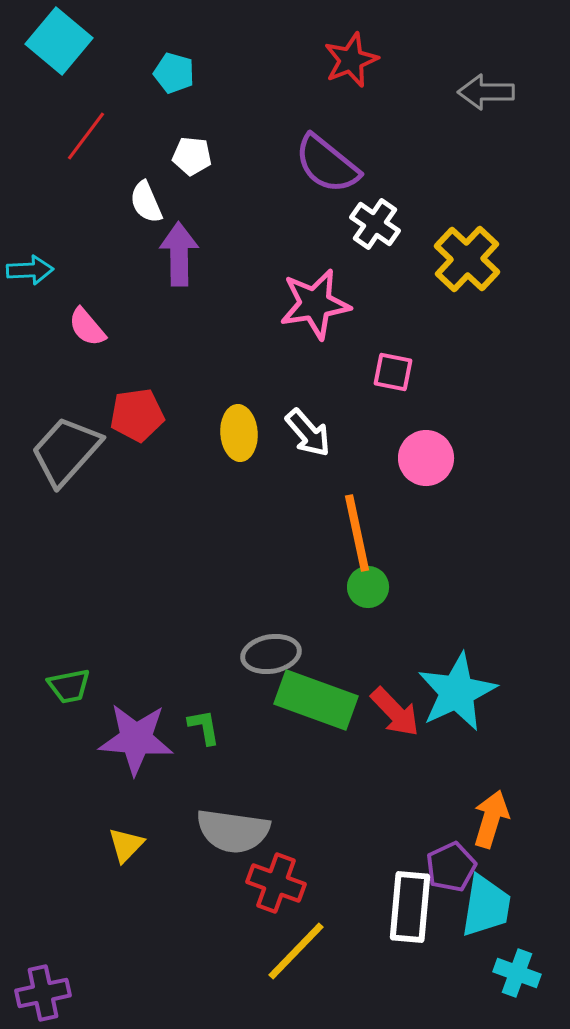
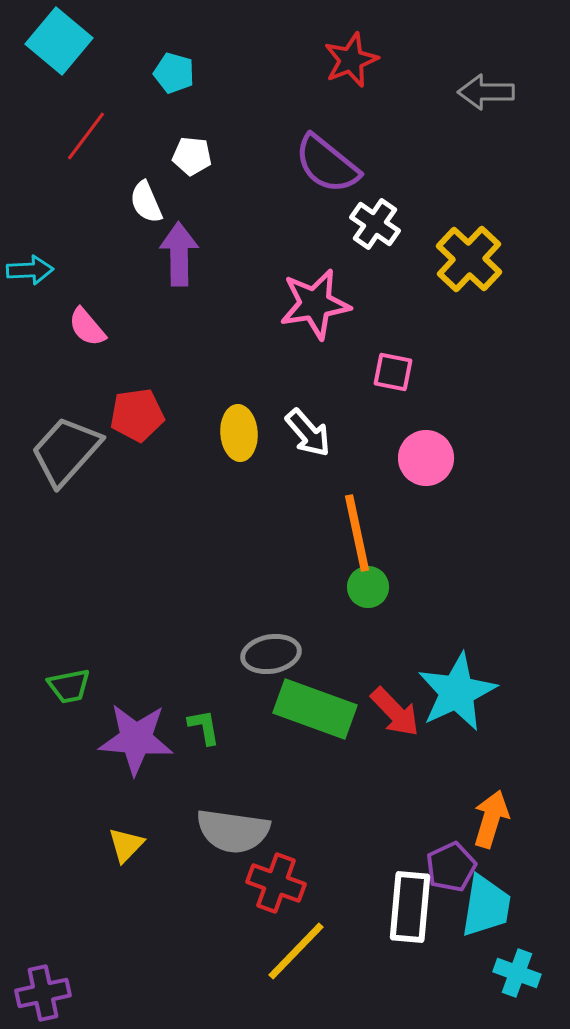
yellow cross: moved 2 px right
green rectangle: moved 1 px left, 9 px down
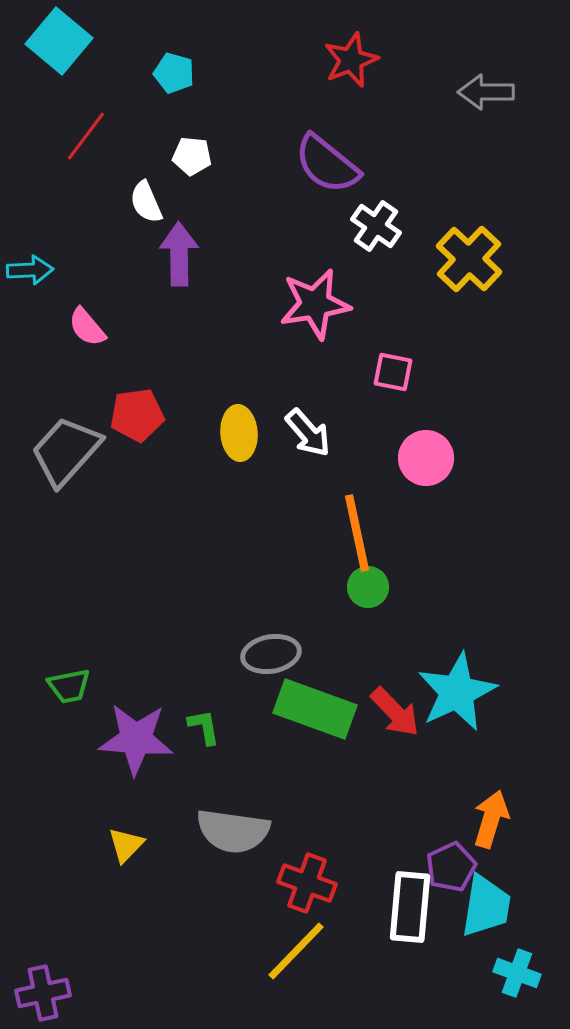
white cross: moved 1 px right, 2 px down
red cross: moved 31 px right
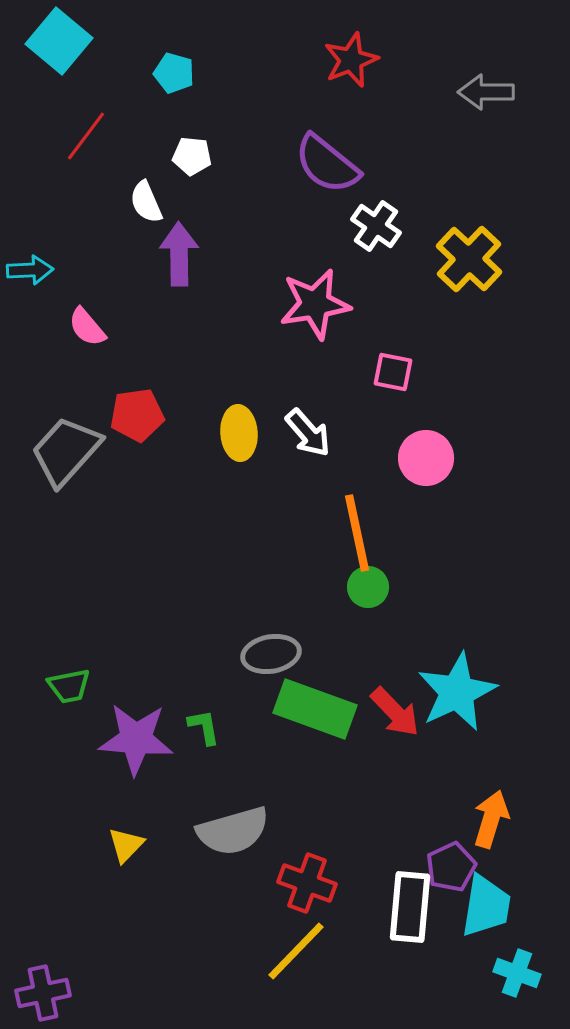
gray semicircle: rotated 24 degrees counterclockwise
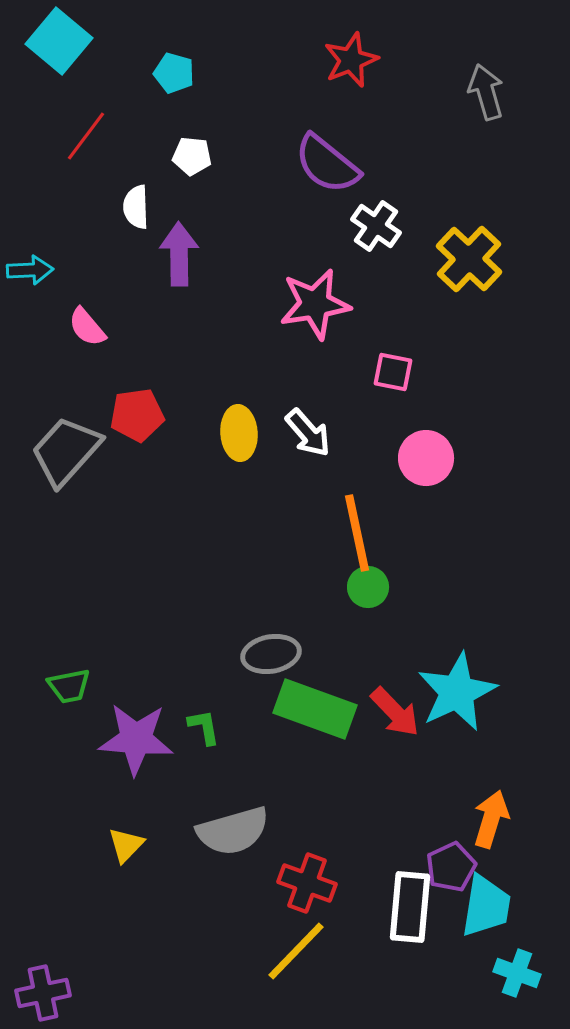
gray arrow: rotated 74 degrees clockwise
white semicircle: moved 10 px left, 5 px down; rotated 21 degrees clockwise
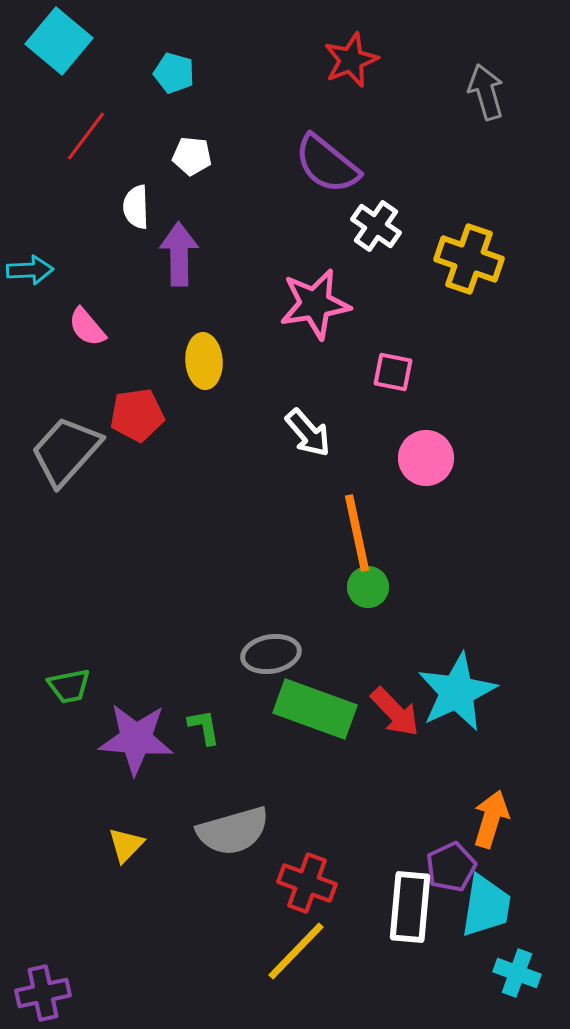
yellow cross: rotated 24 degrees counterclockwise
yellow ellipse: moved 35 px left, 72 px up
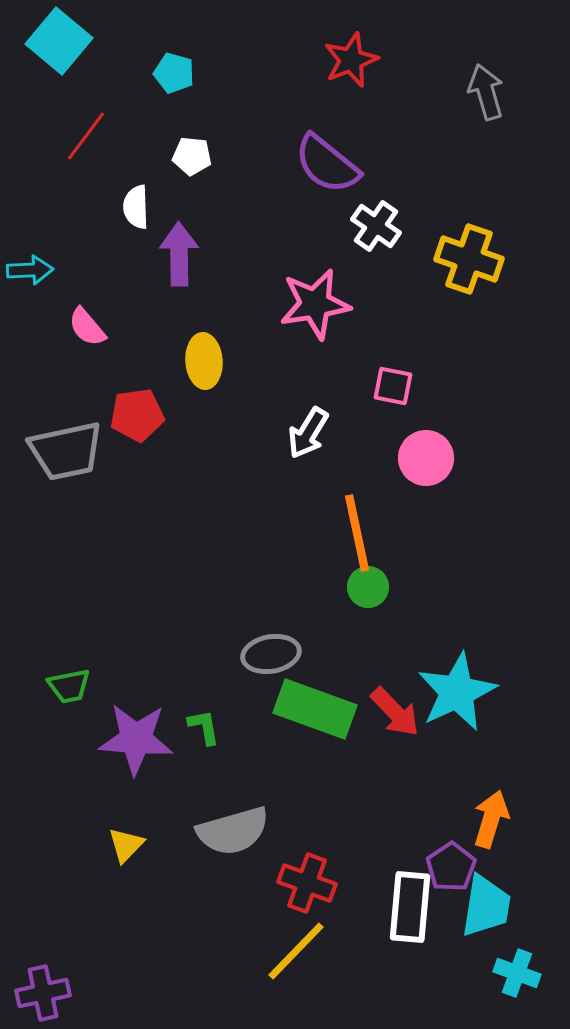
pink square: moved 14 px down
white arrow: rotated 72 degrees clockwise
gray trapezoid: rotated 144 degrees counterclockwise
purple pentagon: rotated 9 degrees counterclockwise
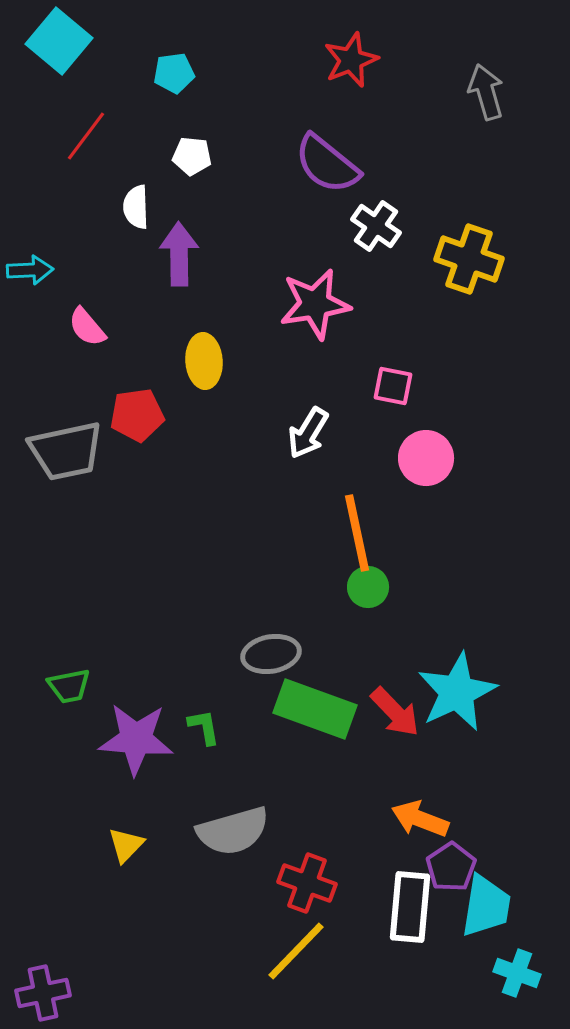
cyan pentagon: rotated 24 degrees counterclockwise
orange arrow: moved 71 px left; rotated 86 degrees counterclockwise
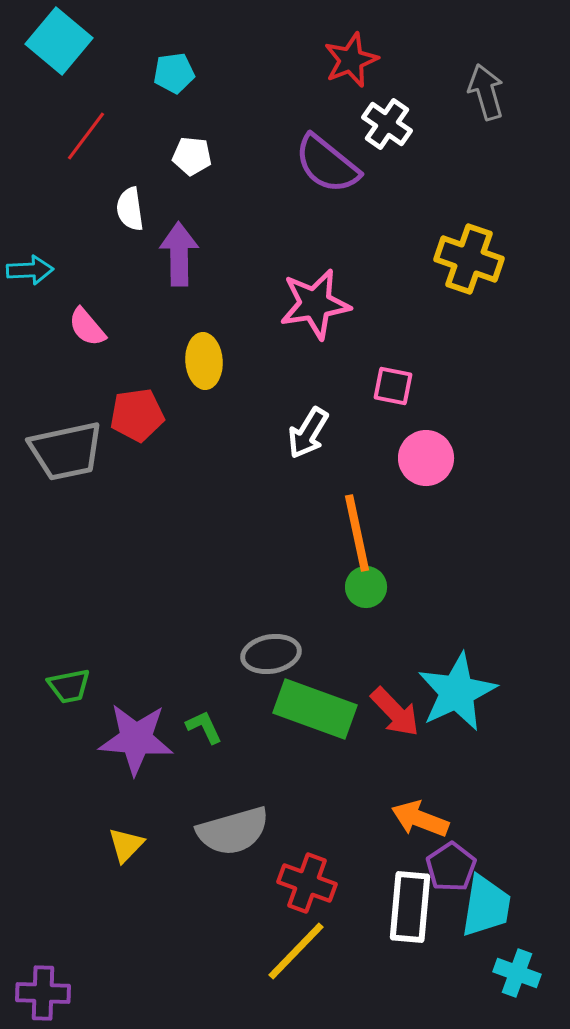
white semicircle: moved 6 px left, 2 px down; rotated 6 degrees counterclockwise
white cross: moved 11 px right, 102 px up
green circle: moved 2 px left
green L-shape: rotated 15 degrees counterclockwise
purple cross: rotated 14 degrees clockwise
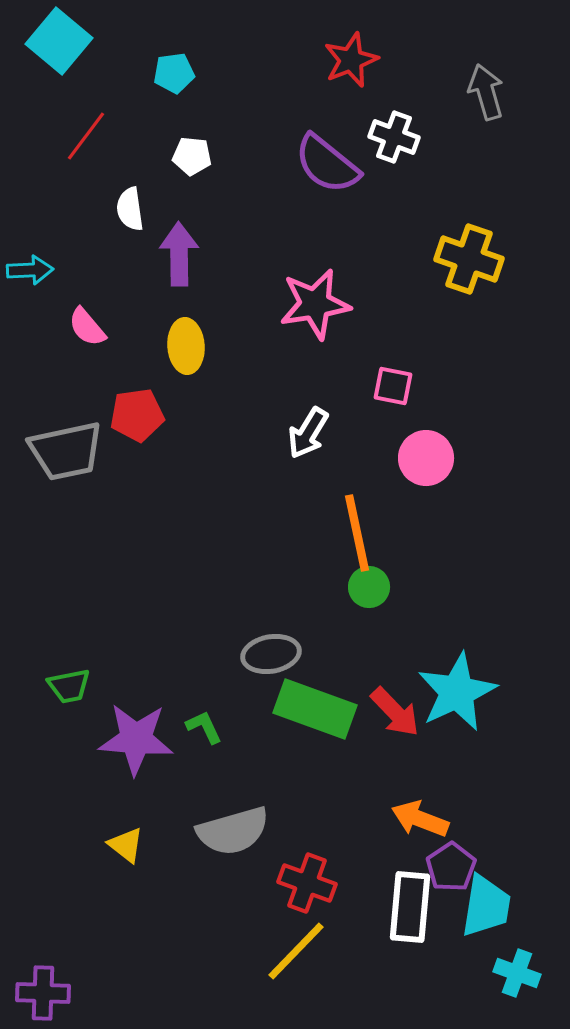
white cross: moved 7 px right, 13 px down; rotated 15 degrees counterclockwise
yellow ellipse: moved 18 px left, 15 px up
green circle: moved 3 px right
yellow triangle: rotated 36 degrees counterclockwise
